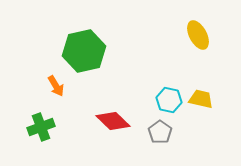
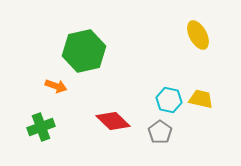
orange arrow: rotated 40 degrees counterclockwise
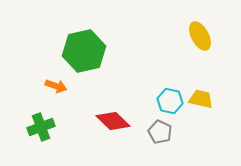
yellow ellipse: moved 2 px right, 1 px down
cyan hexagon: moved 1 px right, 1 px down
gray pentagon: rotated 10 degrees counterclockwise
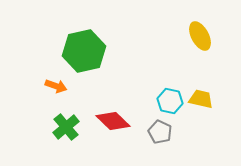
green cross: moved 25 px right; rotated 20 degrees counterclockwise
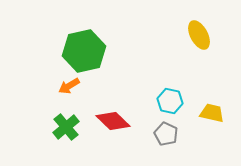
yellow ellipse: moved 1 px left, 1 px up
orange arrow: moved 13 px right; rotated 130 degrees clockwise
yellow trapezoid: moved 11 px right, 14 px down
gray pentagon: moved 6 px right, 2 px down
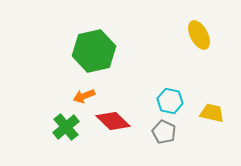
green hexagon: moved 10 px right
orange arrow: moved 15 px right, 10 px down; rotated 10 degrees clockwise
gray pentagon: moved 2 px left, 2 px up
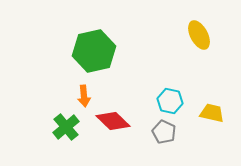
orange arrow: rotated 75 degrees counterclockwise
